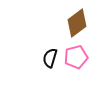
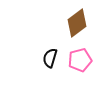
pink pentagon: moved 4 px right, 3 px down
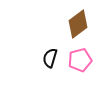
brown diamond: moved 1 px right, 1 px down
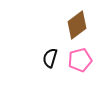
brown diamond: moved 1 px left, 1 px down
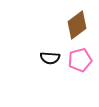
black semicircle: rotated 102 degrees counterclockwise
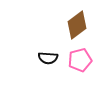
black semicircle: moved 2 px left
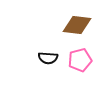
brown diamond: rotated 44 degrees clockwise
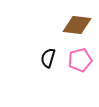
black semicircle: rotated 102 degrees clockwise
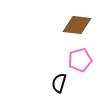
black semicircle: moved 11 px right, 25 px down
